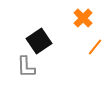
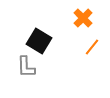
black square: rotated 25 degrees counterclockwise
orange line: moved 3 px left
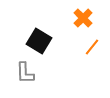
gray L-shape: moved 1 px left, 6 px down
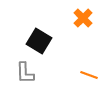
orange line: moved 3 px left, 28 px down; rotated 72 degrees clockwise
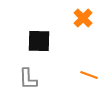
black square: rotated 30 degrees counterclockwise
gray L-shape: moved 3 px right, 6 px down
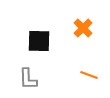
orange cross: moved 10 px down
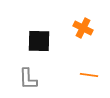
orange cross: rotated 18 degrees counterclockwise
orange line: rotated 12 degrees counterclockwise
